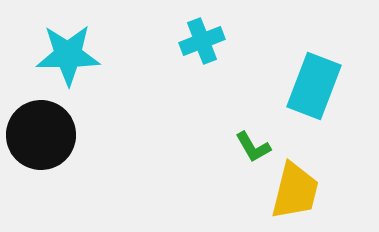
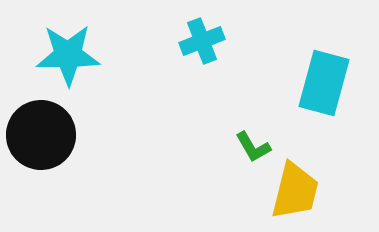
cyan rectangle: moved 10 px right, 3 px up; rotated 6 degrees counterclockwise
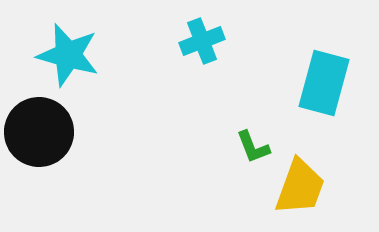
cyan star: rotated 16 degrees clockwise
black circle: moved 2 px left, 3 px up
green L-shape: rotated 9 degrees clockwise
yellow trapezoid: moved 5 px right, 4 px up; rotated 6 degrees clockwise
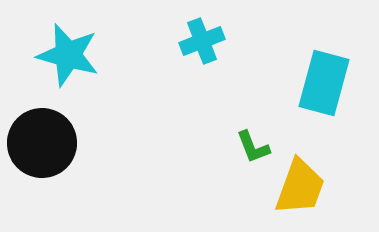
black circle: moved 3 px right, 11 px down
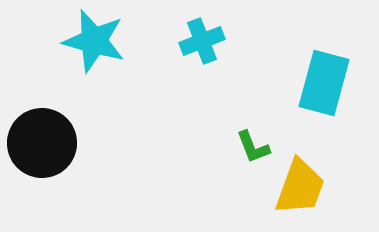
cyan star: moved 26 px right, 14 px up
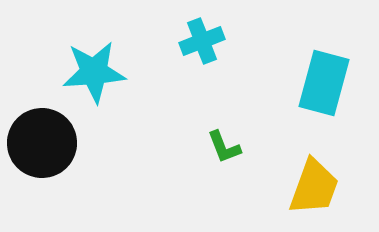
cyan star: moved 31 px down; rotated 20 degrees counterclockwise
green L-shape: moved 29 px left
yellow trapezoid: moved 14 px right
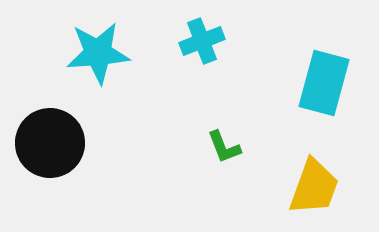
cyan star: moved 4 px right, 19 px up
black circle: moved 8 px right
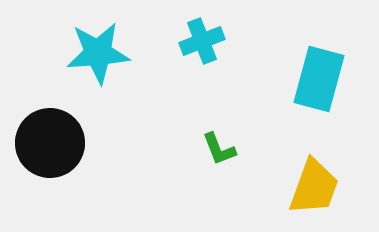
cyan rectangle: moved 5 px left, 4 px up
green L-shape: moved 5 px left, 2 px down
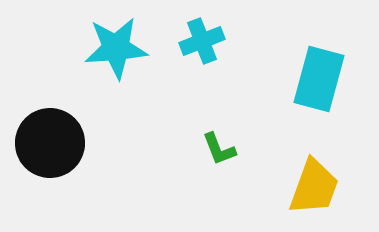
cyan star: moved 18 px right, 5 px up
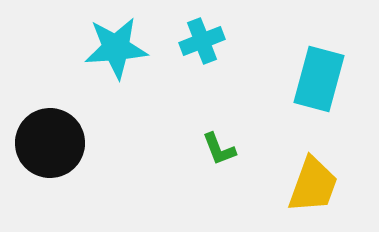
yellow trapezoid: moved 1 px left, 2 px up
